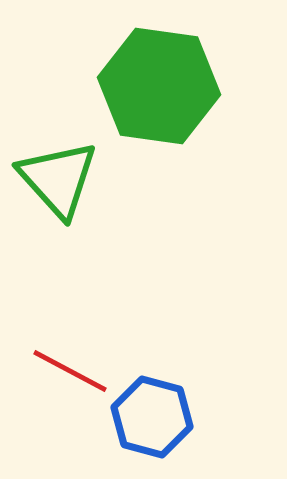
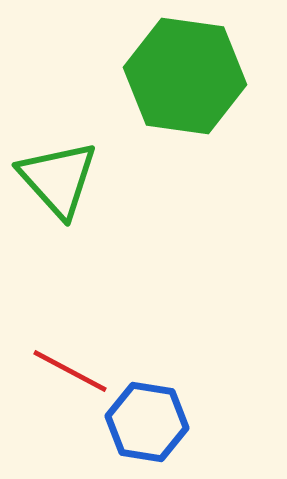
green hexagon: moved 26 px right, 10 px up
blue hexagon: moved 5 px left, 5 px down; rotated 6 degrees counterclockwise
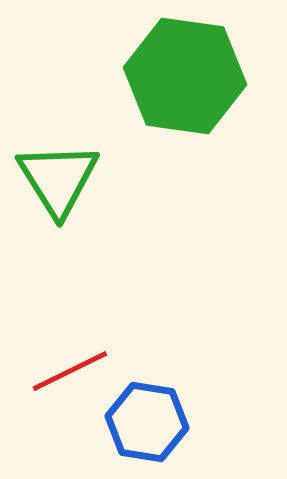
green triangle: rotated 10 degrees clockwise
red line: rotated 54 degrees counterclockwise
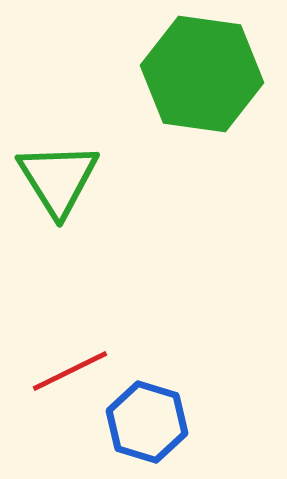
green hexagon: moved 17 px right, 2 px up
blue hexagon: rotated 8 degrees clockwise
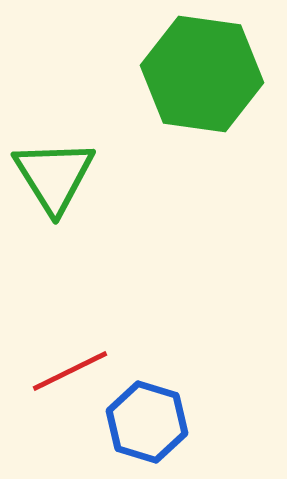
green triangle: moved 4 px left, 3 px up
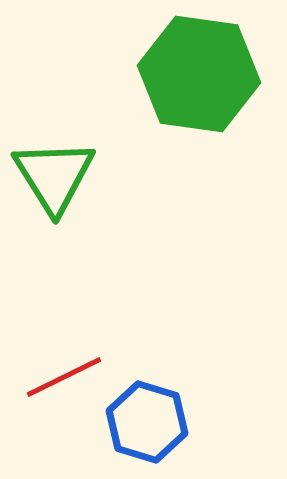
green hexagon: moved 3 px left
red line: moved 6 px left, 6 px down
